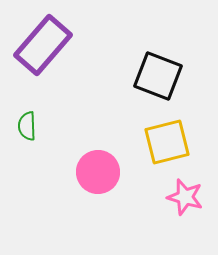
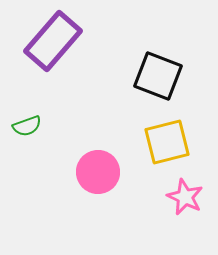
purple rectangle: moved 10 px right, 4 px up
green semicircle: rotated 108 degrees counterclockwise
pink star: rotated 9 degrees clockwise
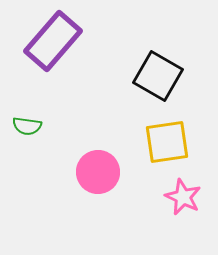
black square: rotated 9 degrees clockwise
green semicircle: rotated 28 degrees clockwise
yellow square: rotated 6 degrees clockwise
pink star: moved 2 px left
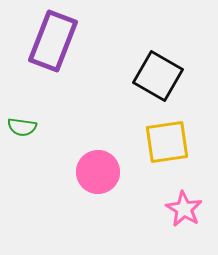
purple rectangle: rotated 20 degrees counterclockwise
green semicircle: moved 5 px left, 1 px down
pink star: moved 1 px right, 12 px down; rotated 6 degrees clockwise
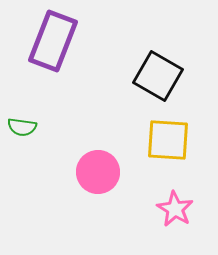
yellow square: moved 1 px right, 2 px up; rotated 12 degrees clockwise
pink star: moved 9 px left
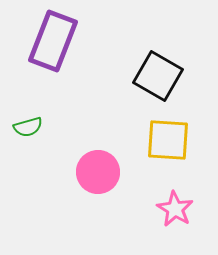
green semicircle: moved 6 px right; rotated 24 degrees counterclockwise
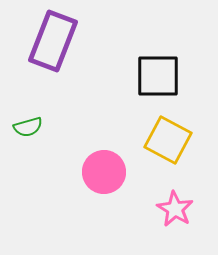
black square: rotated 30 degrees counterclockwise
yellow square: rotated 24 degrees clockwise
pink circle: moved 6 px right
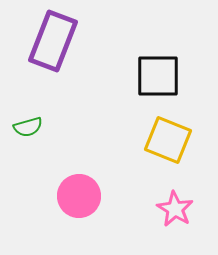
yellow square: rotated 6 degrees counterclockwise
pink circle: moved 25 px left, 24 px down
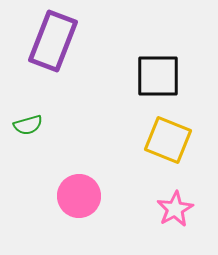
green semicircle: moved 2 px up
pink star: rotated 12 degrees clockwise
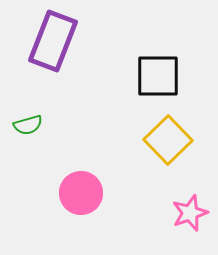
yellow square: rotated 24 degrees clockwise
pink circle: moved 2 px right, 3 px up
pink star: moved 15 px right, 4 px down; rotated 9 degrees clockwise
